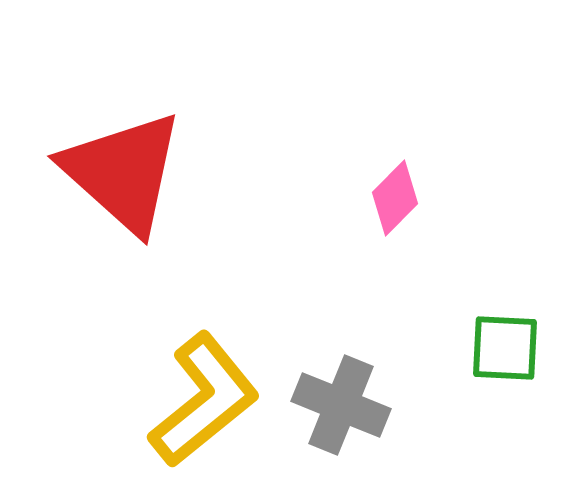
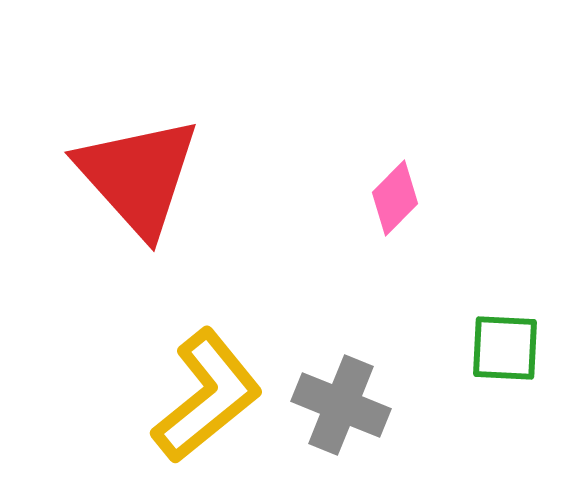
red triangle: moved 15 px right, 4 px down; rotated 6 degrees clockwise
yellow L-shape: moved 3 px right, 4 px up
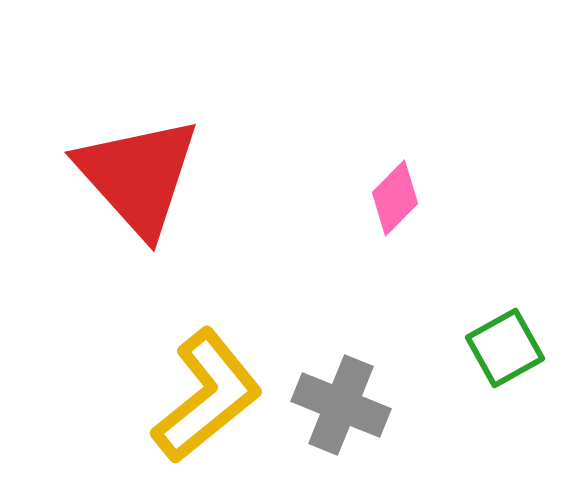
green square: rotated 32 degrees counterclockwise
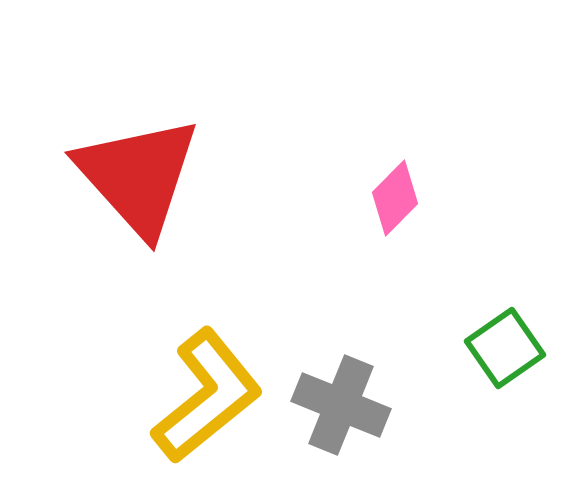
green square: rotated 6 degrees counterclockwise
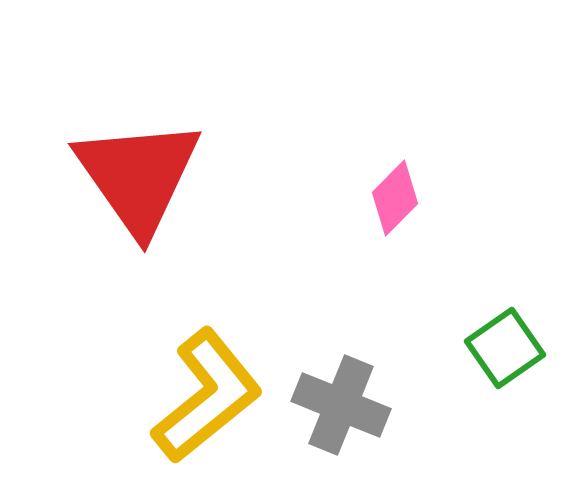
red triangle: rotated 7 degrees clockwise
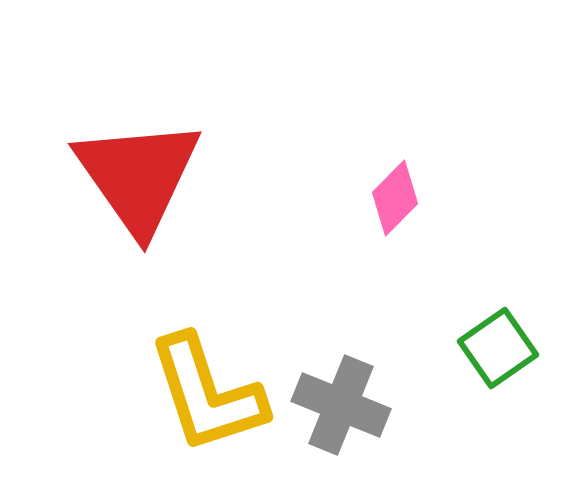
green square: moved 7 px left
yellow L-shape: moved 2 px up; rotated 111 degrees clockwise
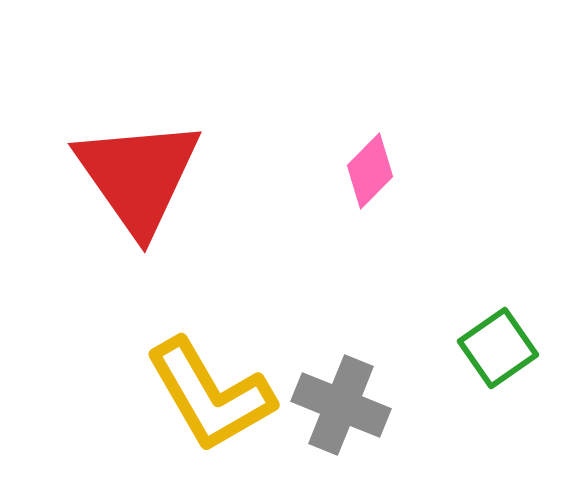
pink diamond: moved 25 px left, 27 px up
yellow L-shape: moved 3 px right, 1 px down; rotated 12 degrees counterclockwise
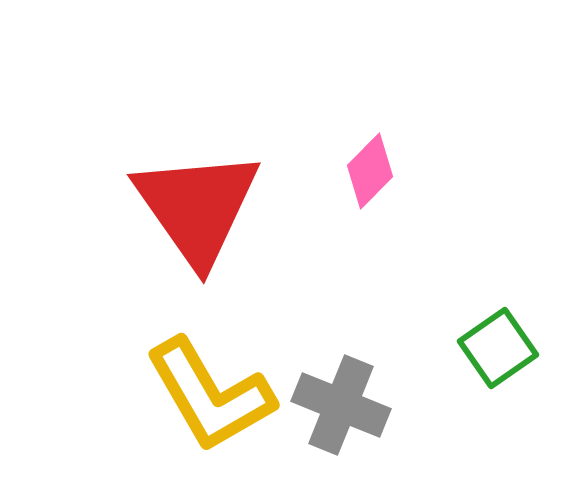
red triangle: moved 59 px right, 31 px down
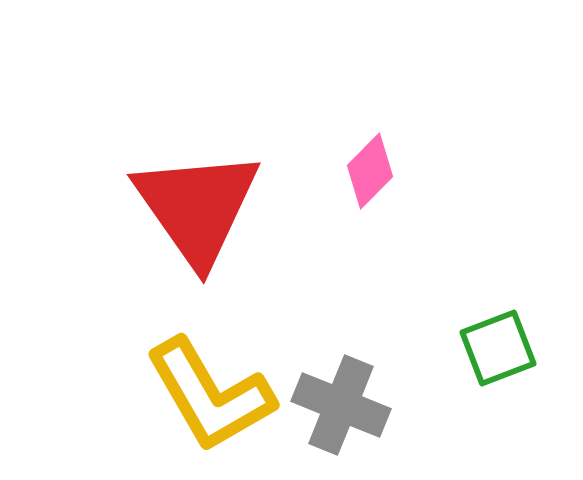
green square: rotated 14 degrees clockwise
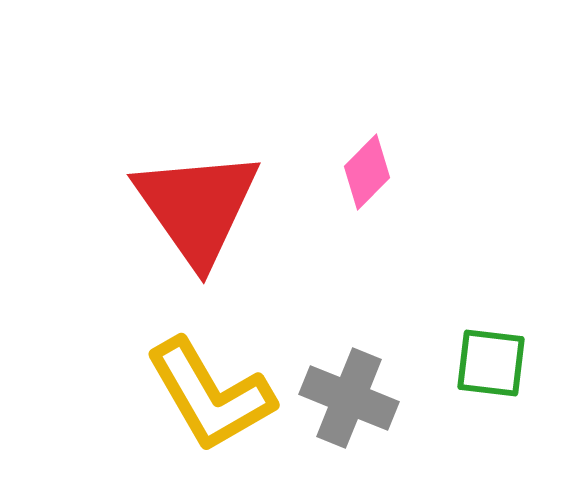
pink diamond: moved 3 px left, 1 px down
green square: moved 7 px left, 15 px down; rotated 28 degrees clockwise
gray cross: moved 8 px right, 7 px up
